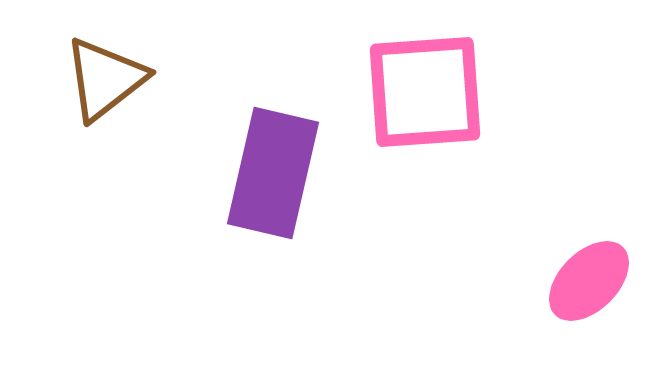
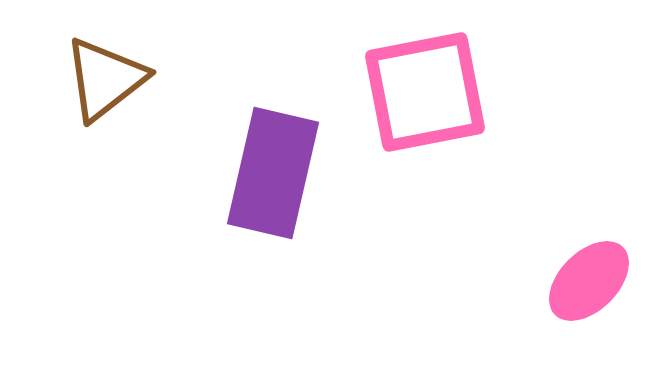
pink square: rotated 7 degrees counterclockwise
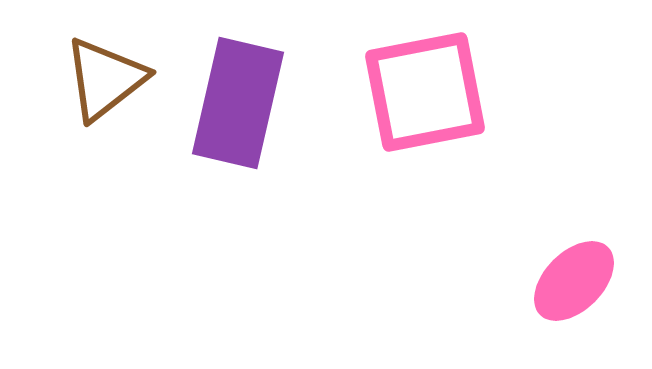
purple rectangle: moved 35 px left, 70 px up
pink ellipse: moved 15 px left
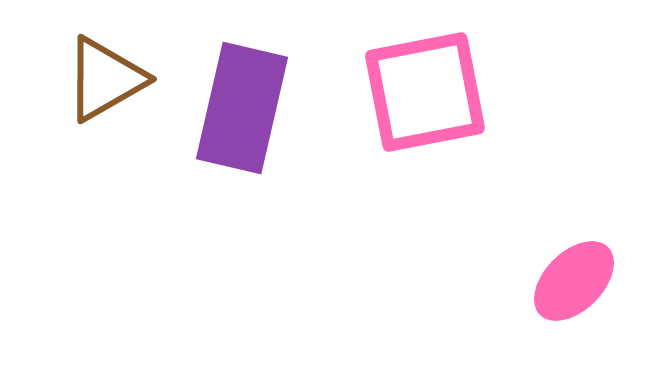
brown triangle: rotated 8 degrees clockwise
purple rectangle: moved 4 px right, 5 px down
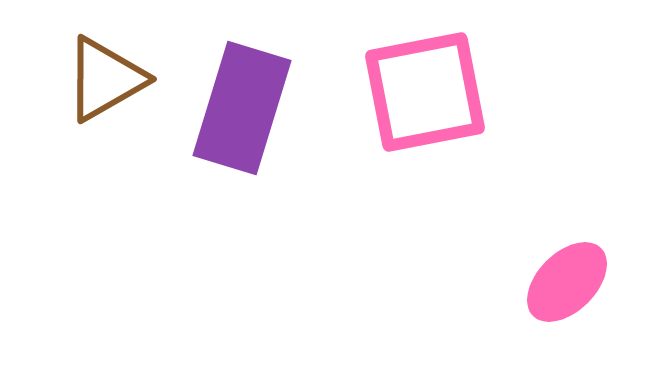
purple rectangle: rotated 4 degrees clockwise
pink ellipse: moved 7 px left, 1 px down
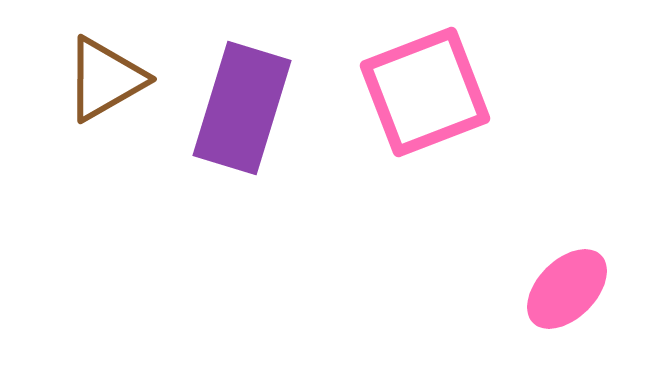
pink square: rotated 10 degrees counterclockwise
pink ellipse: moved 7 px down
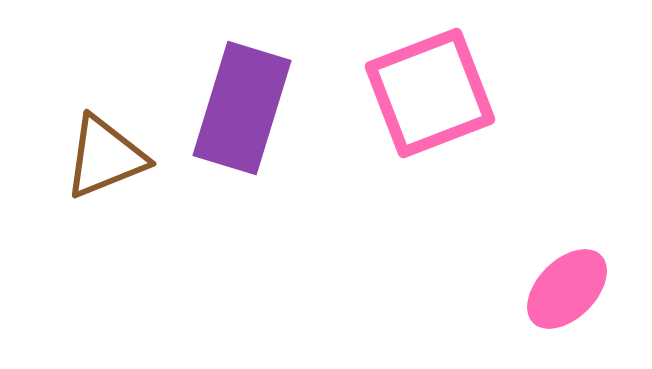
brown triangle: moved 78 px down; rotated 8 degrees clockwise
pink square: moved 5 px right, 1 px down
